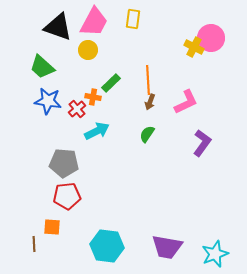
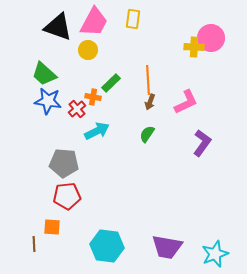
yellow cross: rotated 24 degrees counterclockwise
green trapezoid: moved 2 px right, 7 px down
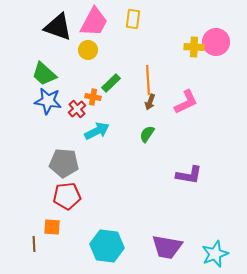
pink circle: moved 5 px right, 4 px down
purple L-shape: moved 13 px left, 32 px down; rotated 64 degrees clockwise
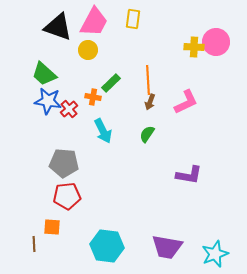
red cross: moved 8 px left
cyan arrow: moved 6 px right; rotated 90 degrees clockwise
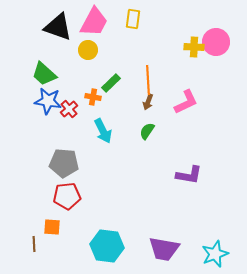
brown arrow: moved 2 px left
green semicircle: moved 3 px up
purple trapezoid: moved 3 px left, 2 px down
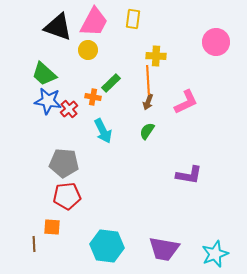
yellow cross: moved 38 px left, 9 px down
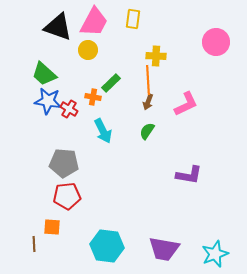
pink L-shape: moved 2 px down
red cross: rotated 18 degrees counterclockwise
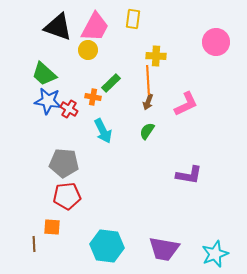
pink trapezoid: moved 1 px right, 5 px down
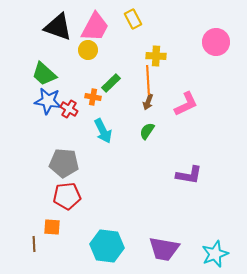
yellow rectangle: rotated 36 degrees counterclockwise
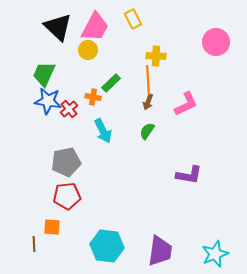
black triangle: rotated 24 degrees clockwise
green trapezoid: rotated 72 degrees clockwise
red cross: rotated 18 degrees clockwise
gray pentagon: moved 2 px right, 1 px up; rotated 16 degrees counterclockwise
purple trapezoid: moved 4 px left, 2 px down; rotated 92 degrees counterclockwise
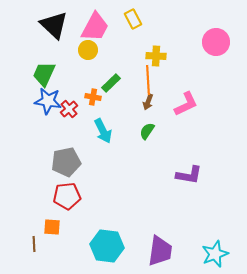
black triangle: moved 4 px left, 2 px up
